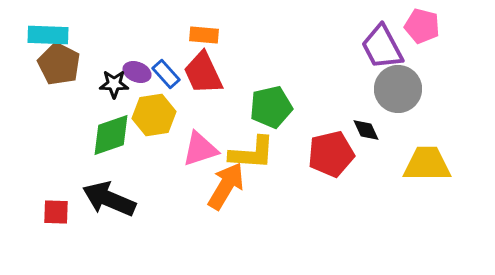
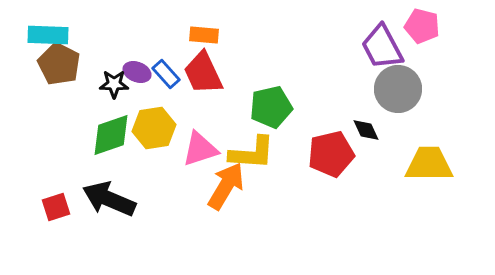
yellow hexagon: moved 13 px down
yellow trapezoid: moved 2 px right
red square: moved 5 px up; rotated 20 degrees counterclockwise
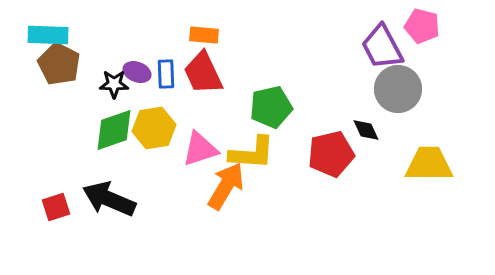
blue rectangle: rotated 40 degrees clockwise
green diamond: moved 3 px right, 5 px up
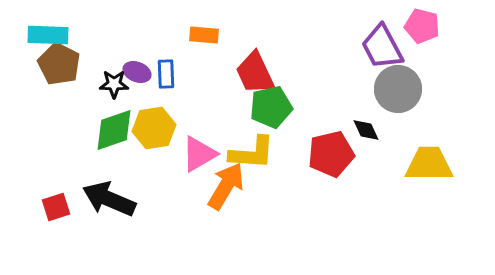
red trapezoid: moved 52 px right
pink triangle: moved 1 px left, 5 px down; rotated 12 degrees counterclockwise
